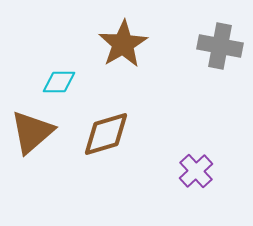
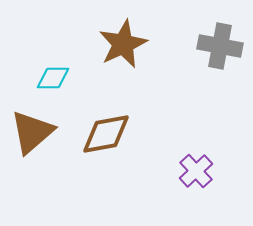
brown star: rotated 6 degrees clockwise
cyan diamond: moved 6 px left, 4 px up
brown diamond: rotated 6 degrees clockwise
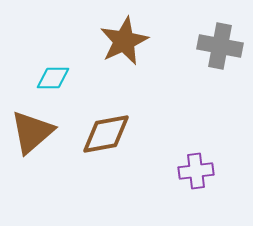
brown star: moved 1 px right, 3 px up
purple cross: rotated 36 degrees clockwise
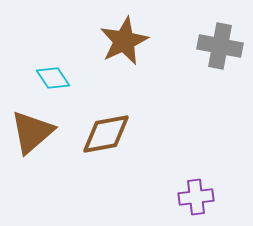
cyan diamond: rotated 56 degrees clockwise
purple cross: moved 26 px down
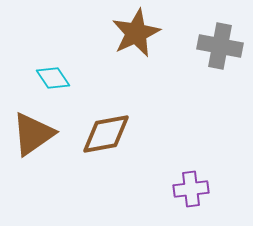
brown star: moved 12 px right, 8 px up
brown triangle: moved 1 px right, 2 px down; rotated 6 degrees clockwise
purple cross: moved 5 px left, 8 px up
